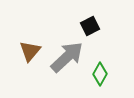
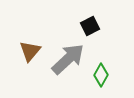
gray arrow: moved 1 px right, 2 px down
green diamond: moved 1 px right, 1 px down
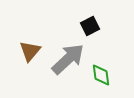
green diamond: rotated 35 degrees counterclockwise
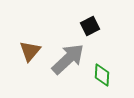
green diamond: moved 1 px right; rotated 10 degrees clockwise
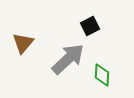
brown triangle: moved 7 px left, 8 px up
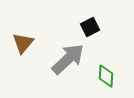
black square: moved 1 px down
green diamond: moved 4 px right, 1 px down
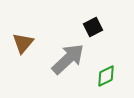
black square: moved 3 px right
green diamond: rotated 60 degrees clockwise
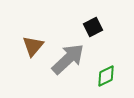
brown triangle: moved 10 px right, 3 px down
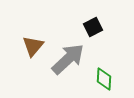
green diamond: moved 2 px left, 3 px down; rotated 60 degrees counterclockwise
